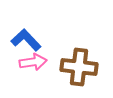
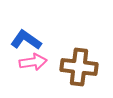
blue L-shape: rotated 12 degrees counterclockwise
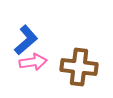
blue L-shape: rotated 104 degrees clockwise
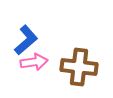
pink arrow: moved 1 px right
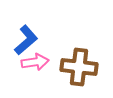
pink arrow: moved 1 px right
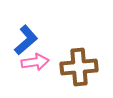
brown cross: rotated 12 degrees counterclockwise
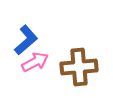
pink arrow: rotated 20 degrees counterclockwise
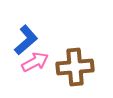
brown cross: moved 4 px left
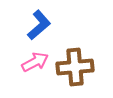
blue L-shape: moved 13 px right, 15 px up
